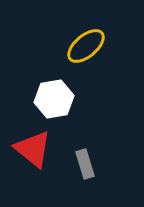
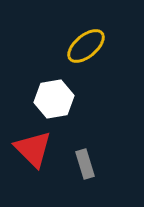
red triangle: rotated 6 degrees clockwise
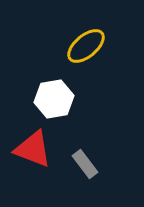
red triangle: rotated 24 degrees counterclockwise
gray rectangle: rotated 20 degrees counterclockwise
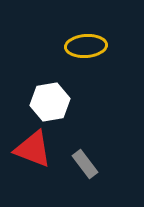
yellow ellipse: rotated 36 degrees clockwise
white hexagon: moved 4 px left, 3 px down
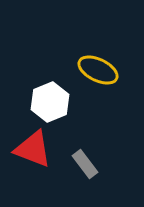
yellow ellipse: moved 12 px right, 24 px down; rotated 30 degrees clockwise
white hexagon: rotated 12 degrees counterclockwise
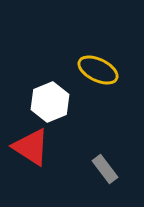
red triangle: moved 2 px left, 2 px up; rotated 12 degrees clockwise
gray rectangle: moved 20 px right, 5 px down
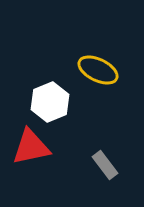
red triangle: rotated 45 degrees counterclockwise
gray rectangle: moved 4 px up
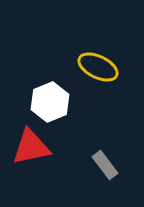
yellow ellipse: moved 3 px up
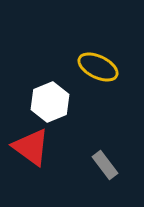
red triangle: rotated 48 degrees clockwise
